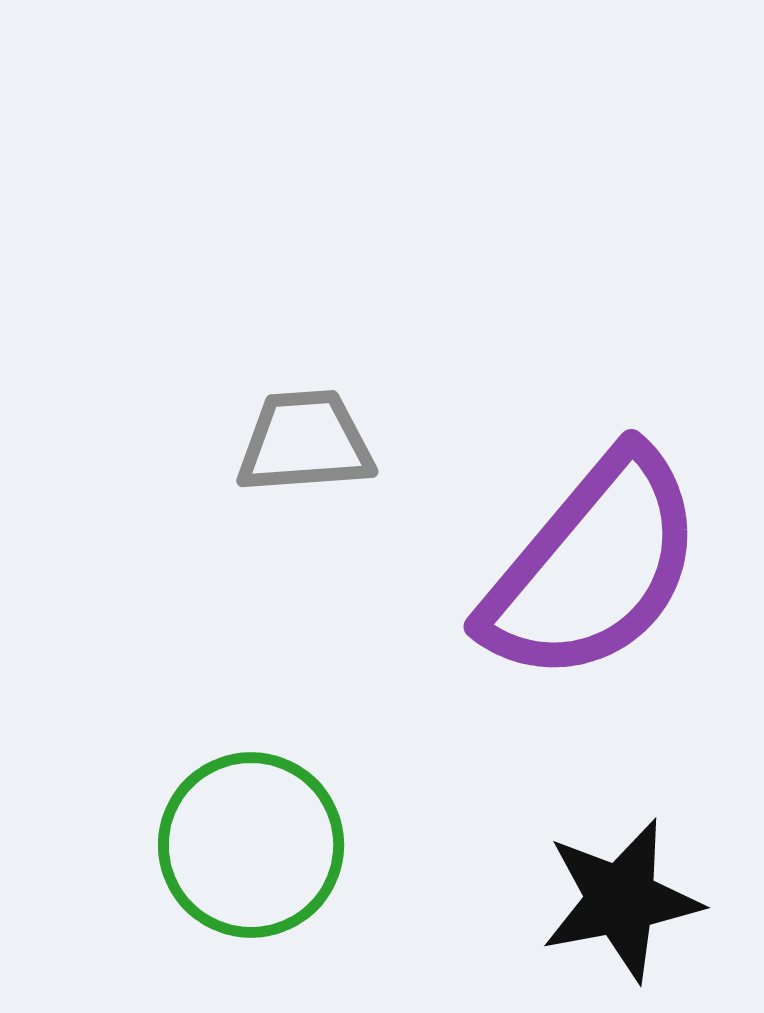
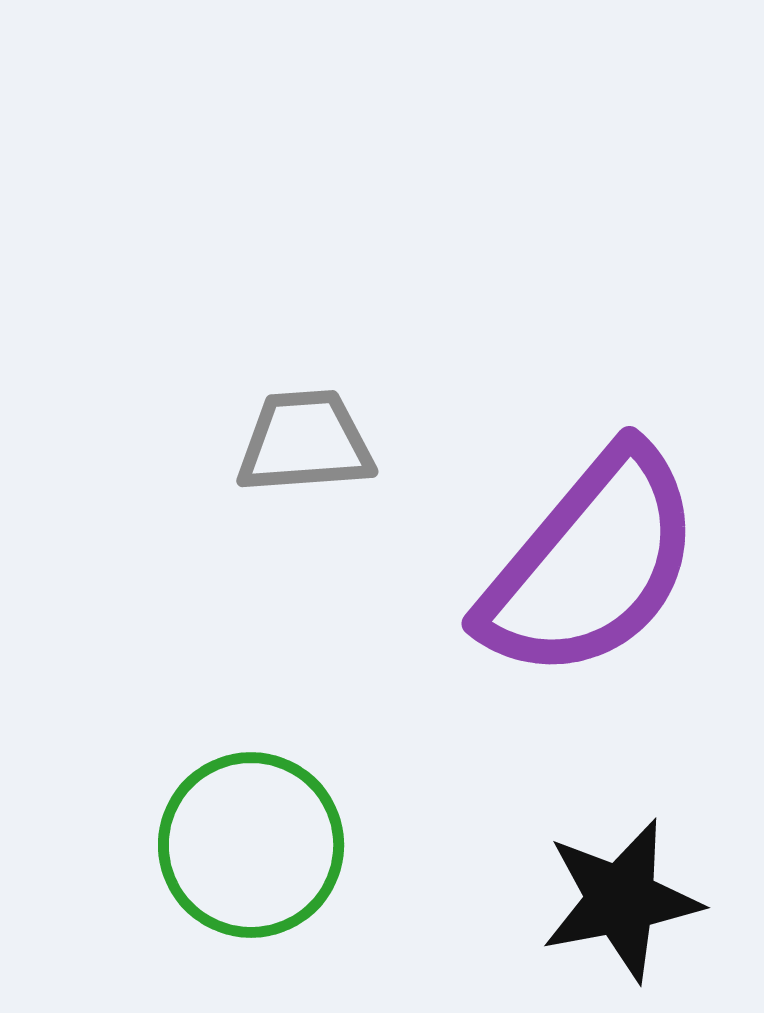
purple semicircle: moved 2 px left, 3 px up
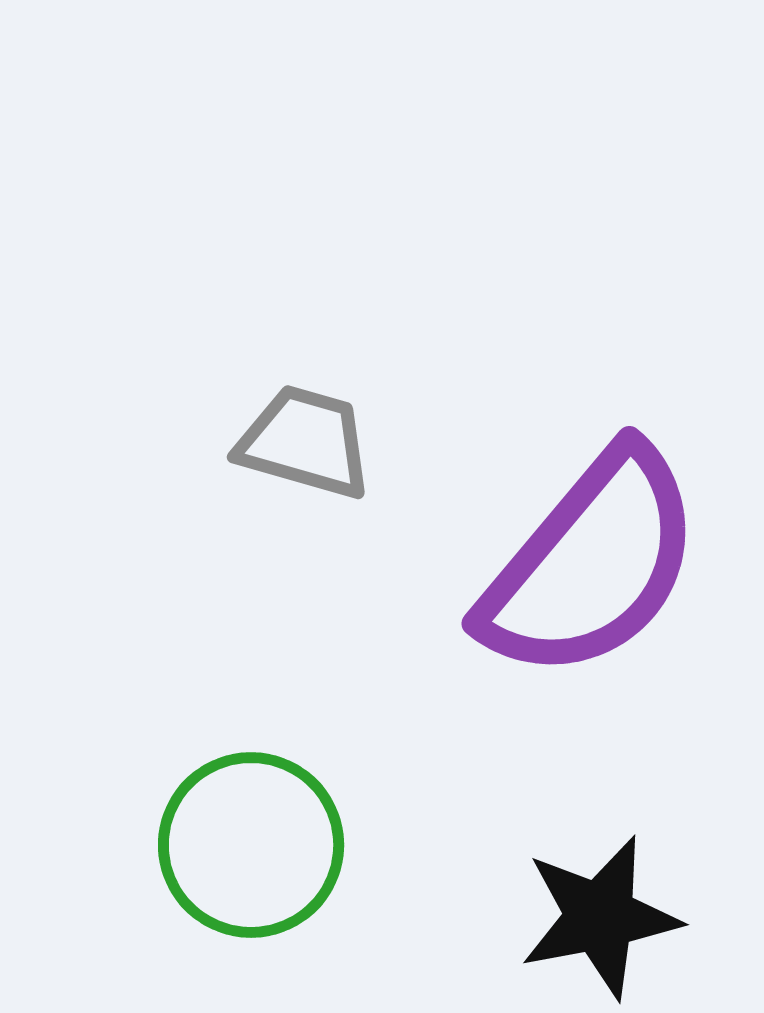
gray trapezoid: rotated 20 degrees clockwise
black star: moved 21 px left, 17 px down
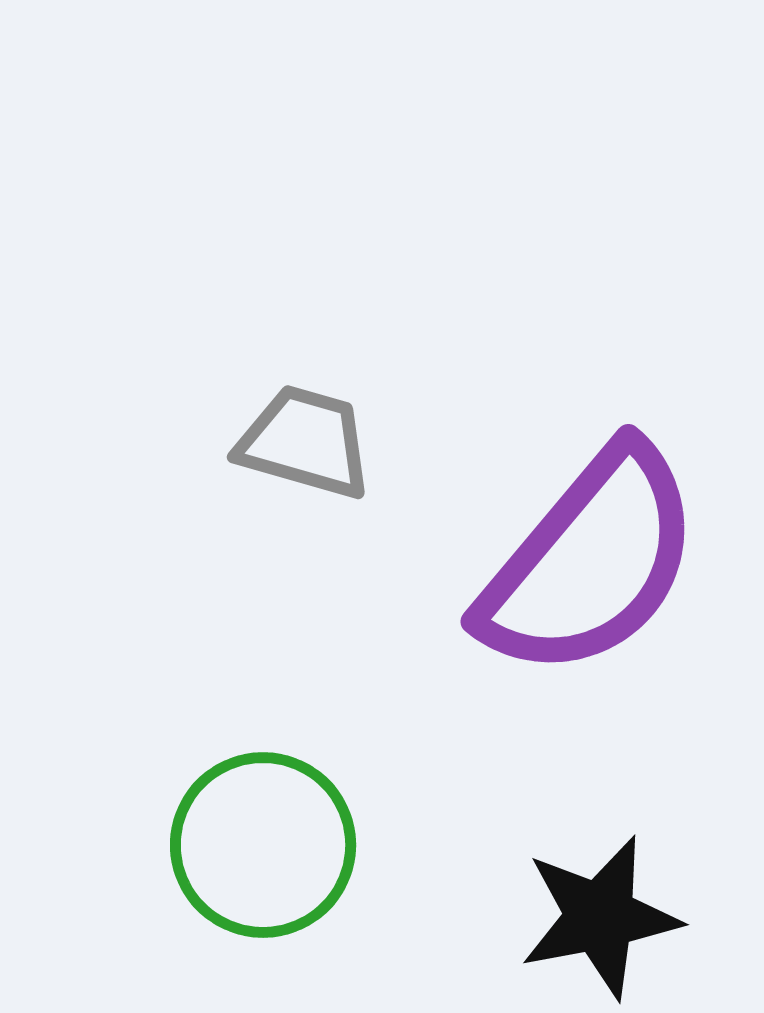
purple semicircle: moved 1 px left, 2 px up
green circle: moved 12 px right
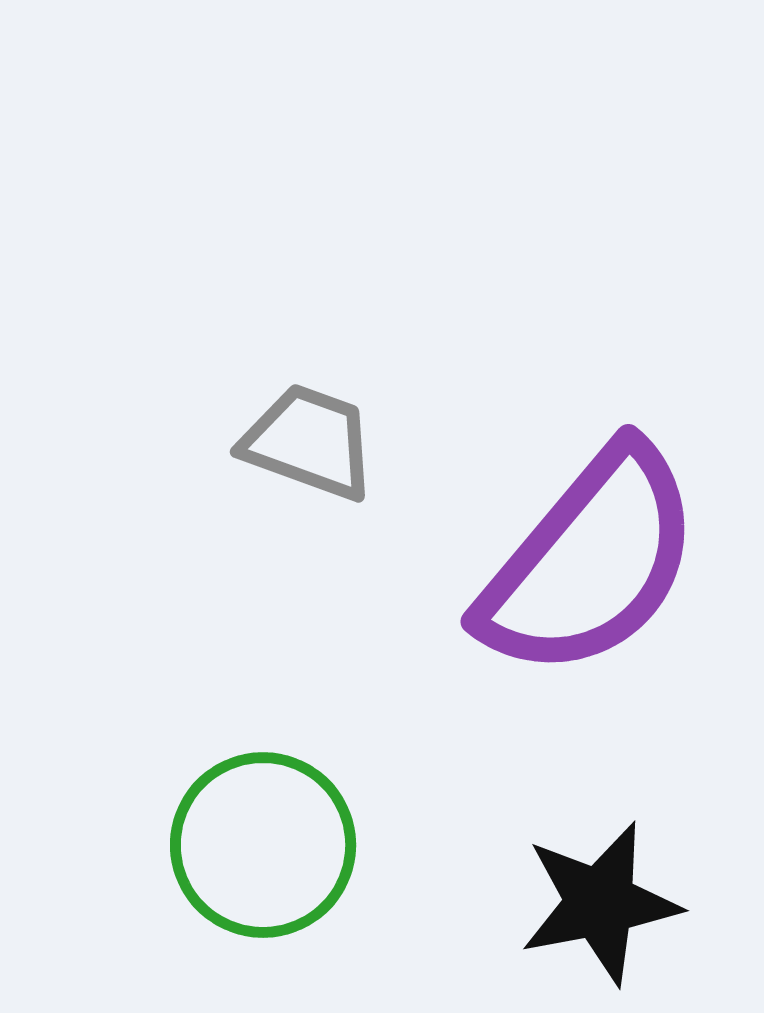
gray trapezoid: moved 4 px right; rotated 4 degrees clockwise
black star: moved 14 px up
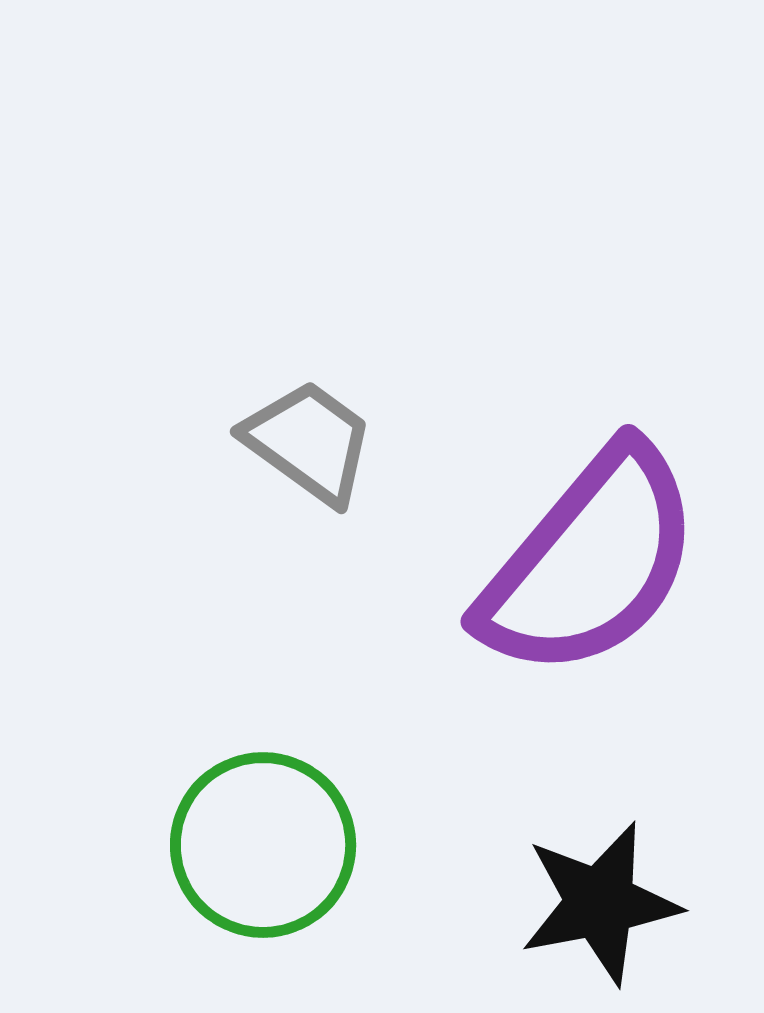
gray trapezoid: rotated 16 degrees clockwise
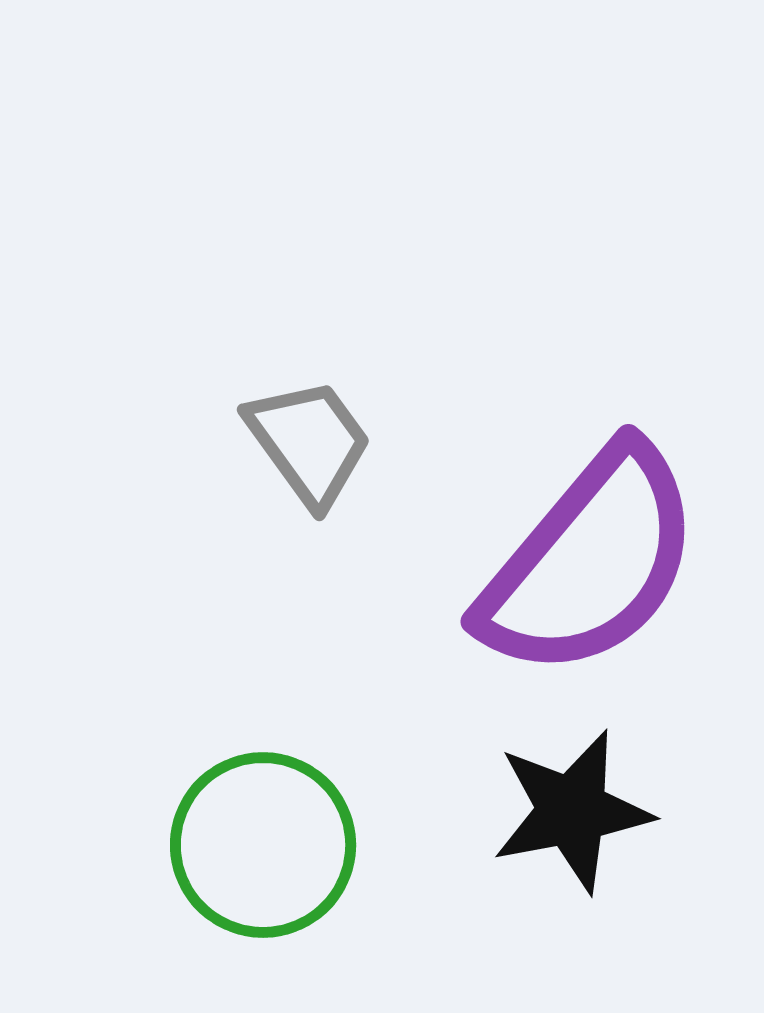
gray trapezoid: rotated 18 degrees clockwise
black star: moved 28 px left, 92 px up
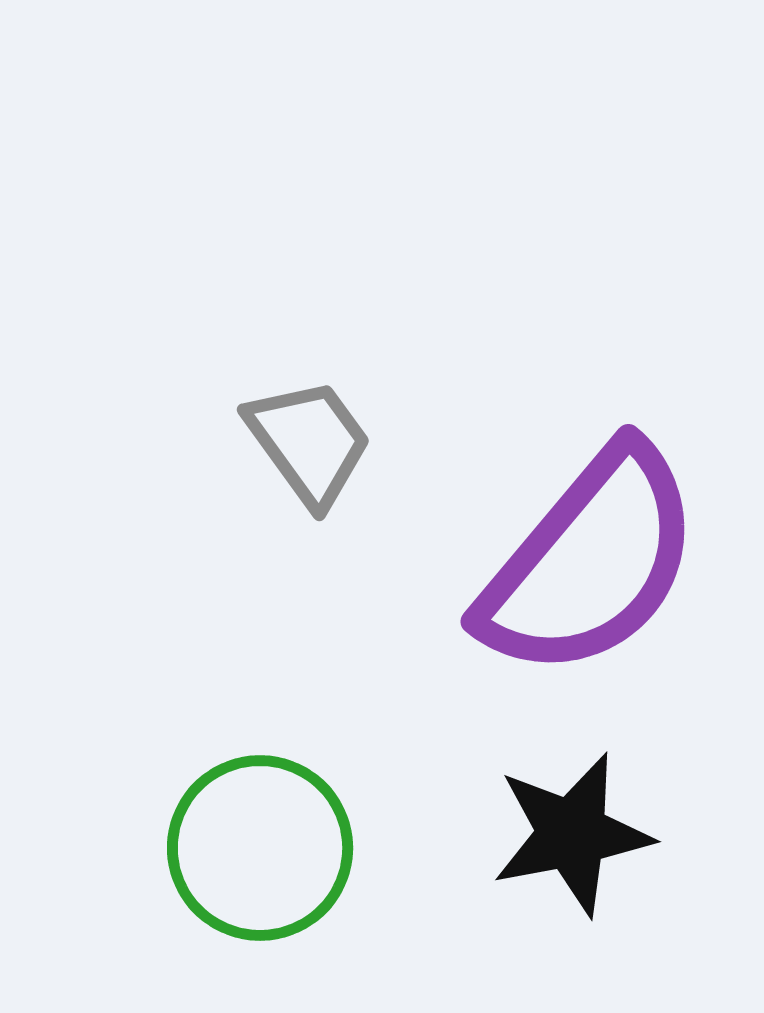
black star: moved 23 px down
green circle: moved 3 px left, 3 px down
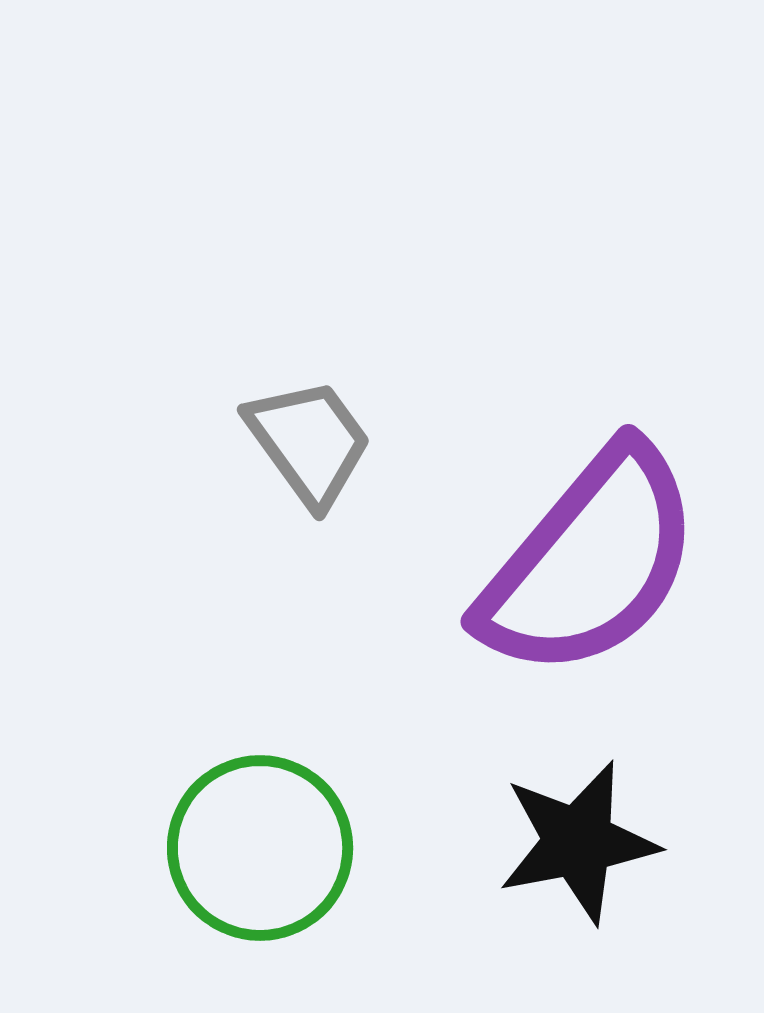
black star: moved 6 px right, 8 px down
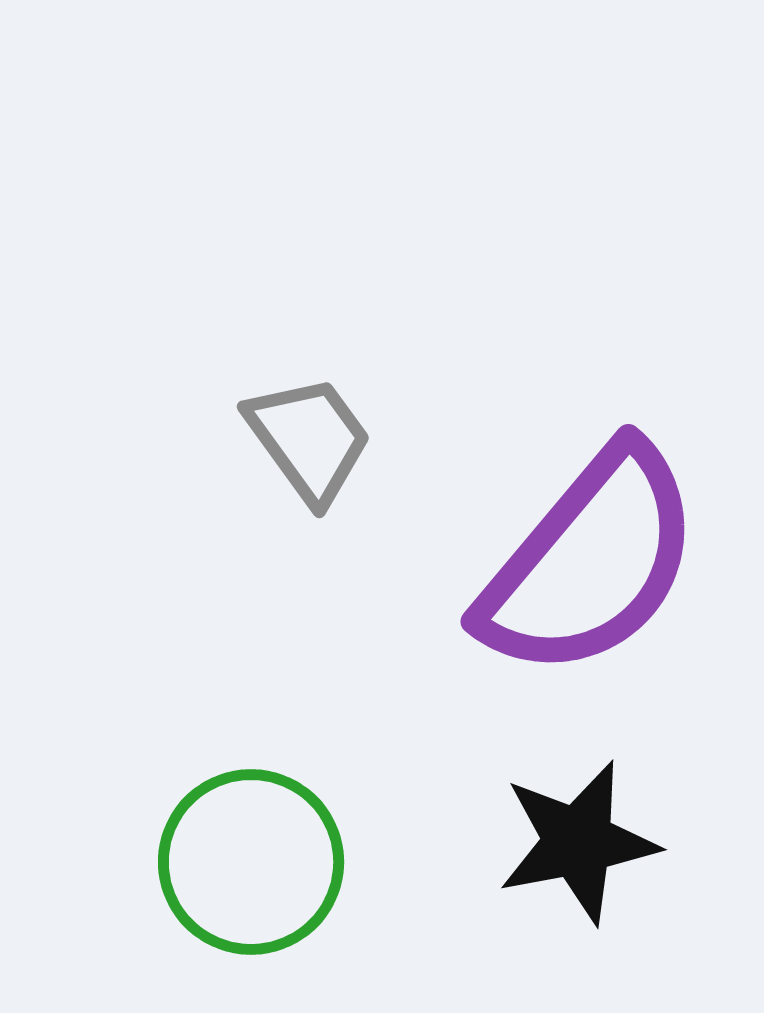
gray trapezoid: moved 3 px up
green circle: moved 9 px left, 14 px down
